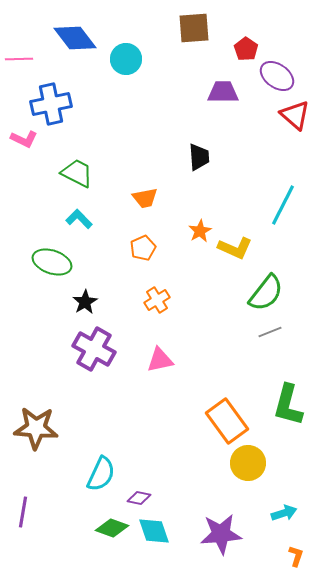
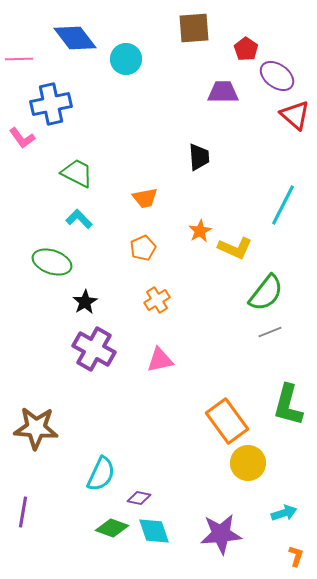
pink L-shape: moved 2 px left, 1 px up; rotated 28 degrees clockwise
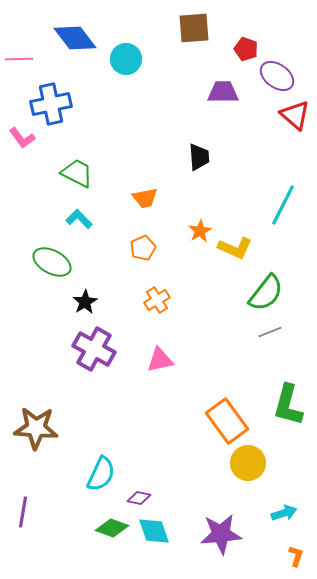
red pentagon: rotated 15 degrees counterclockwise
green ellipse: rotated 9 degrees clockwise
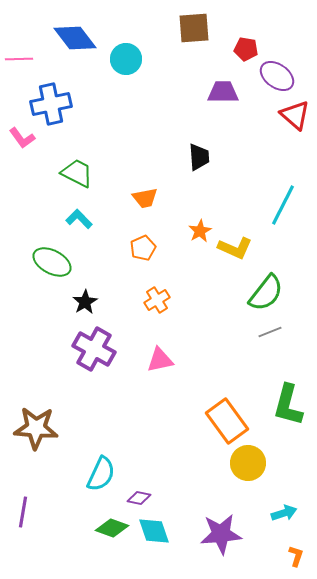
red pentagon: rotated 10 degrees counterclockwise
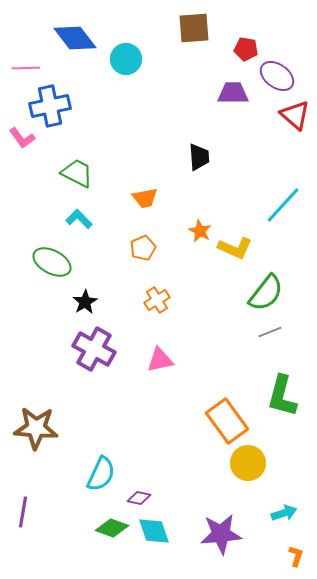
pink line: moved 7 px right, 9 px down
purple trapezoid: moved 10 px right, 1 px down
blue cross: moved 1 px left, 2 px down
cyan line: rotated 15 degrees clockwise
orange star: rotated 15 degrees counterclockwise
green L-shape: moved 6 px left, 9 px up
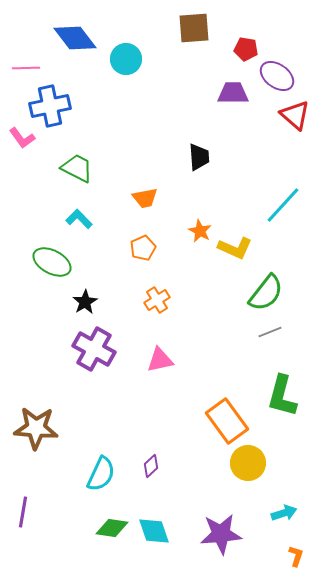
green trapezoid: moved 5 px up
purple diamond: moved 12 px right, 32 px up; rotated 55 degrees counterclockwise
green diamond: rotated 12 degrees counterclockwise
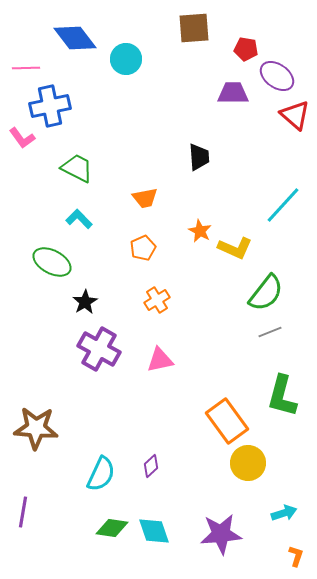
purple cross: moved 5 px right
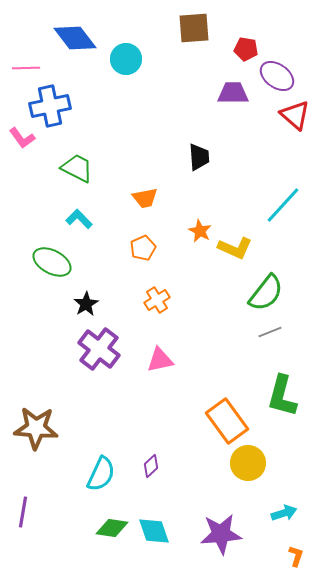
black star: moved 1 px right, 2 px down
purple cross: rotated 9 degrees clockwise
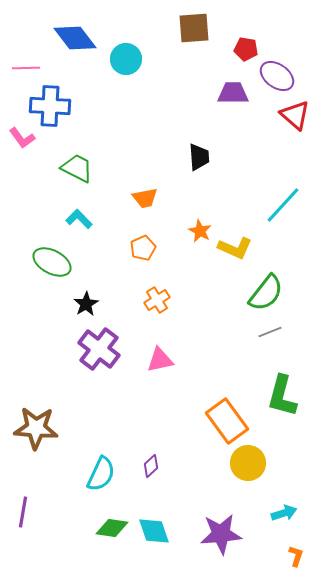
blue cross: rotated 15 degrees clockwise
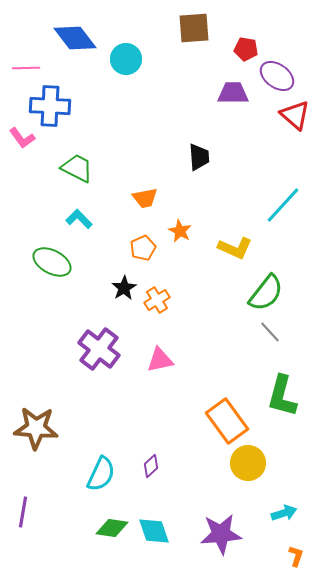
orange star: moved 20 px left
black star: moved 38 px right, 16 px up
gray line: rotated 70 degrees clockwise
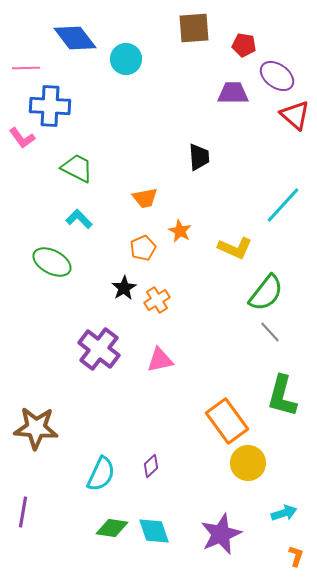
red pentagon: moved 2 px left, 4 px up
purple star: rotated 18 degrees counterclockwise
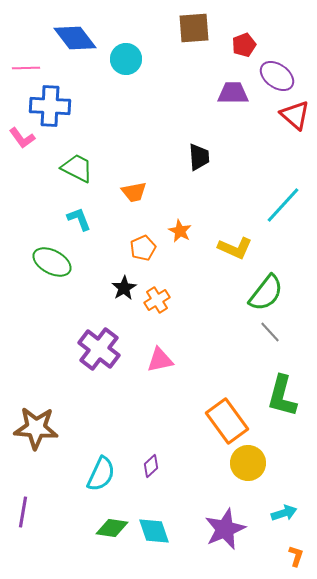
red pentagon: rotated 30 degrees counterclockwise
orange trapezoid: moved 11 px left, 6 px up
cyan L-shape: rotated 24 degrees clockwise
purple star: moved 4 px right, 5 px up
